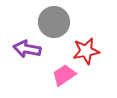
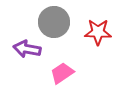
red star: moved 12 px right, 19 px up; rotated 12 degrees clockwise
pink trapezoid: moved 2 px left, 2 px up
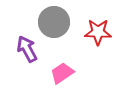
purple arrow: rotated 52 degrees clockwise
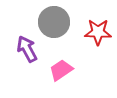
pink trapezoid: moved 1 px left, 3 px up
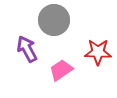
gray circle: moved 2 px up
red star: moved 20 px down
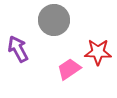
purple arrow: moved 9 px left
pink trapezoid: moved 8 px right, 1 px up
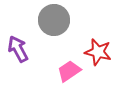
red star: rotated 12 degrees clockwise
pink trapezoid: moved 2 px down
